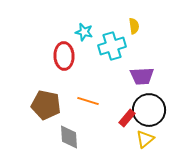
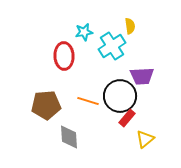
yellow semicircle: moved 4 px left
cyan star: rotated 24 degrees counterclockwise
cyan cross: rotated 16 degrees counterclockwise
brown pentagon: rotated 16 degrees counterclockwise
black circle: moved 29 px left, 14 px up
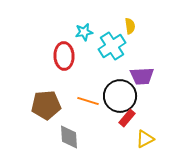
yellow triangle: rotated 12 degrees clockwise
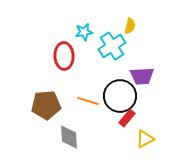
yellow semicircle: rotated 21 degrees clockwise
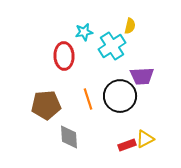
orange line: moved 2 px up; rotated 55 degrees clockwise
red rectangle: moved 27 px down; rotated 30 degrees clockwise
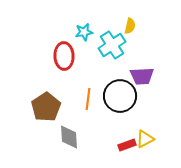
cyan cross: moved 1 px up
orange line: rotated 25 degrees clockwise
brown pentagon: moved 2 px down; rotated 28 degrees counterclockwise
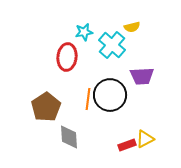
yellow semicircle: moved 2 px right, 1 px down; rotated 63 degrees clockwise
cyan cross: rotated 16 degrees counterclockwise
red ellipse: moved 3 px right, 1 px down; rotated 8 degrees clockwise
black circle: moved 10 px left, 1 px up
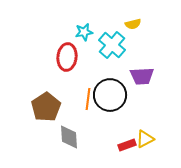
yellow semicircle: moved 1 px right, 3 px up
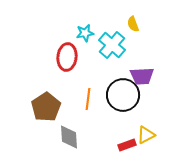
yellow semicircle: rotated 84 degrees clockwise
cyan star: moved 1 px right, 1 px down
black circle: moved 13 px right
yellow triangle: moved 1 px right, 4 px up
